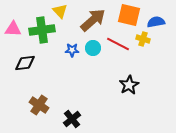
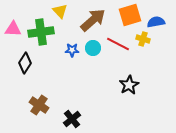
orange square: moved 1 px right; rotated 30 degrees counterclockwise
green cross: moved 1 px left, 2 px down
black diamond: rotated 50 degrees counterclockwise
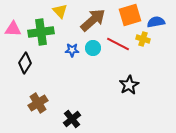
brown cross: moved 1 px left, 2 px up; rotated 24 degrees clockwise
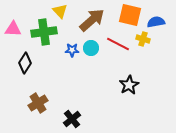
orange square: rotated 30 degrees clockwise
brown arrow: moved 1 px left
green cross: moved 3 px right
cyan circle: moved 2 px left
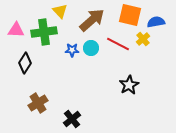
pink triangle: moved 3 px right, 1 px down
yellow cross: rotated 32 degrees clockwise
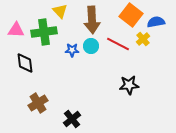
orange square: moved 1 px right; rotated 25 degrees clockwise
brown arrow: rotated 128 degrees clockwise
cyan circle: moved 2 px up
black diamond: rotated 40 degrees counterclockwise
black star: rotated 24 degrees clockwise
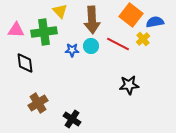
blue semicircle: moved 1 px left
black cross: rotated 18 degrees counterclockwise
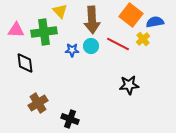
black cross: moved 2 px left; rotated 12 degrees counterclockwise
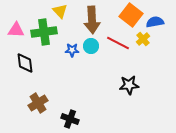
red line: moved 1 px up
